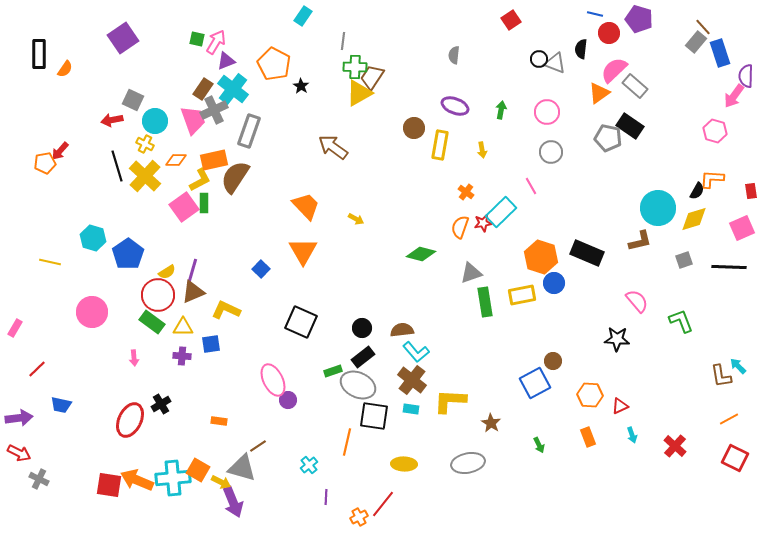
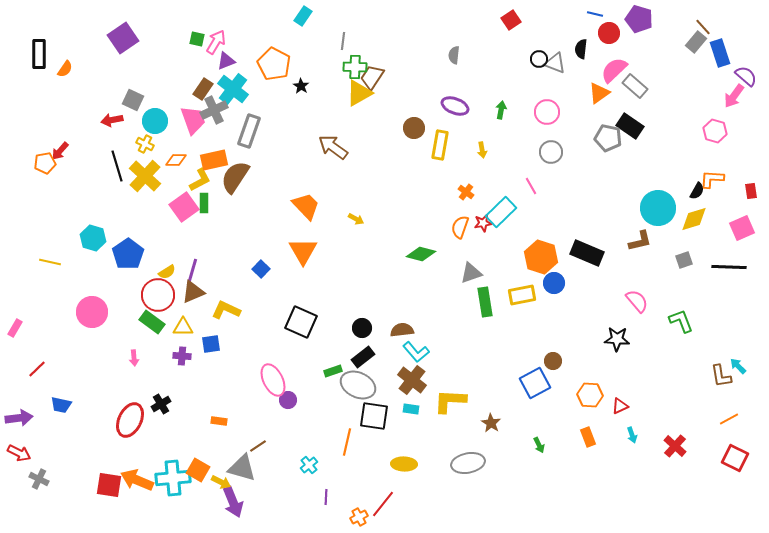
purple semicircle at (746, 76): rotated 130 degrees clockwise
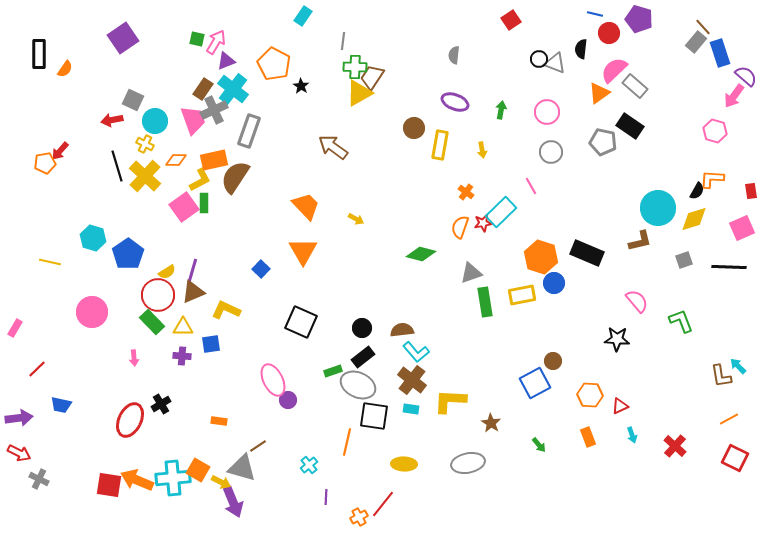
purple ellipse at (455, 106): moved 4 px up
gray pentagon at (608, 138): moved 5 px left, 4 px down
green rectangle at (152, 322): rotated 10 degrees clockwise
green arrow at (539, 445): rotated 14 degrees counterclockwise
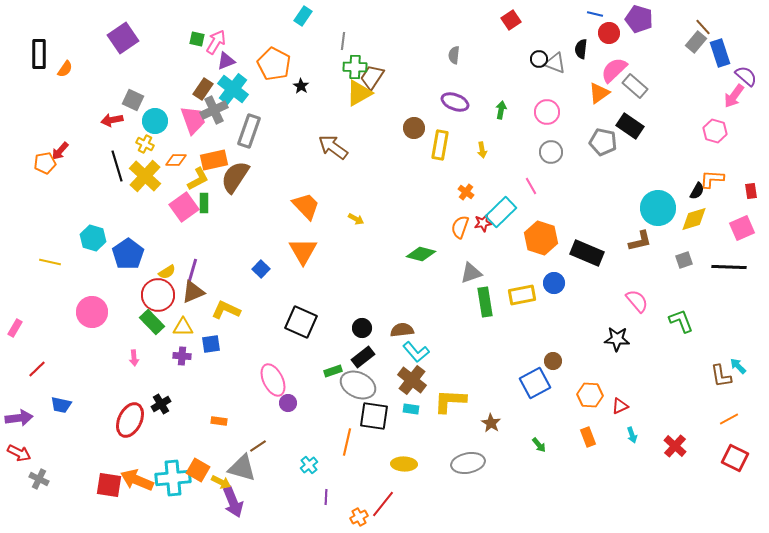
yellow L-shape at (200, 180): moved 2 px left, 1 px up
orange hexagon at (541, 257): moved 19 px up
purple circle at (288, 400): moved 3 px down
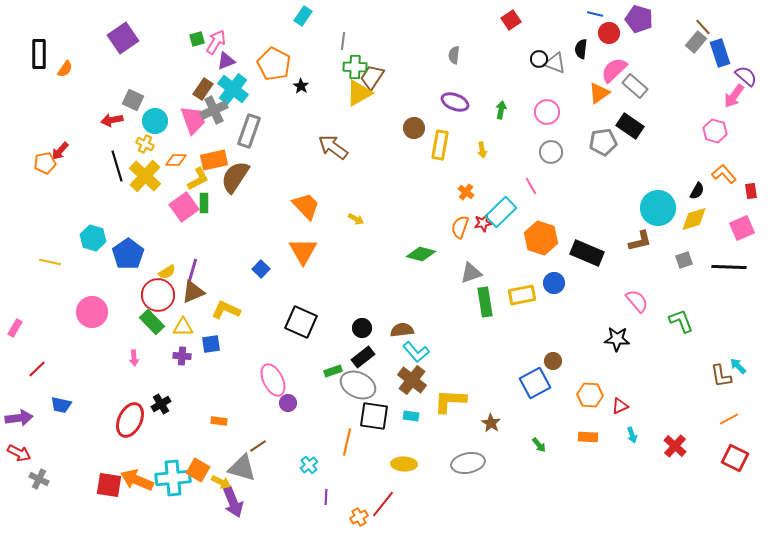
green square at (197, 39): rotated 28 degrees counterclockwise
gray pentagon at (603, 142): rotated 20 degrees counterclockwise
orange L-shape at (712, 179): moved 12 px right, 5 px up; rotated 45 degrees clockwise
cyan rectangle at (411, 409): moved 7 px down
orange rectangle at (588, 437): rotated 66 degrees counterclockwise
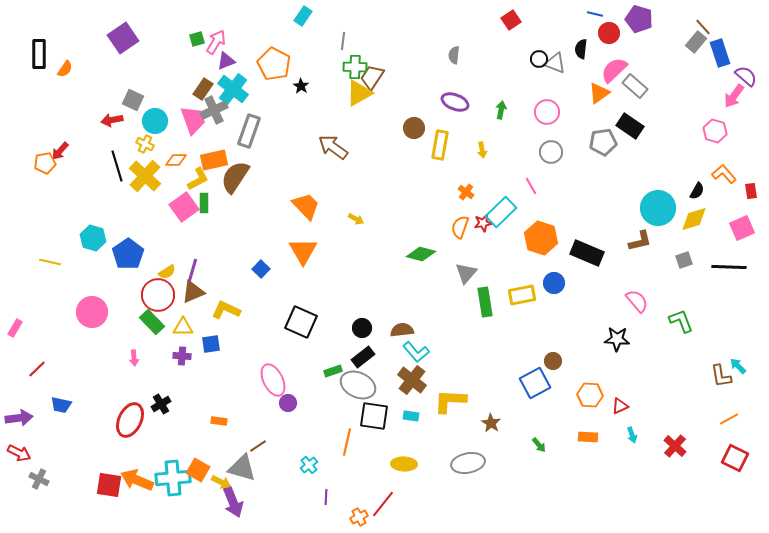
gray triangle at (471, 273): moved 5 px left; rotated 30 degrees counterclockwise
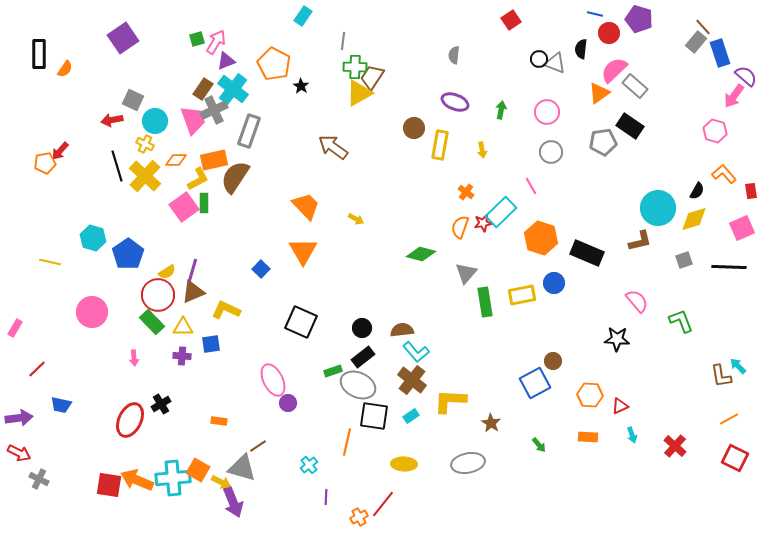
cyan rectangle at (411, 416): rotated 42 degrees counterclockwise
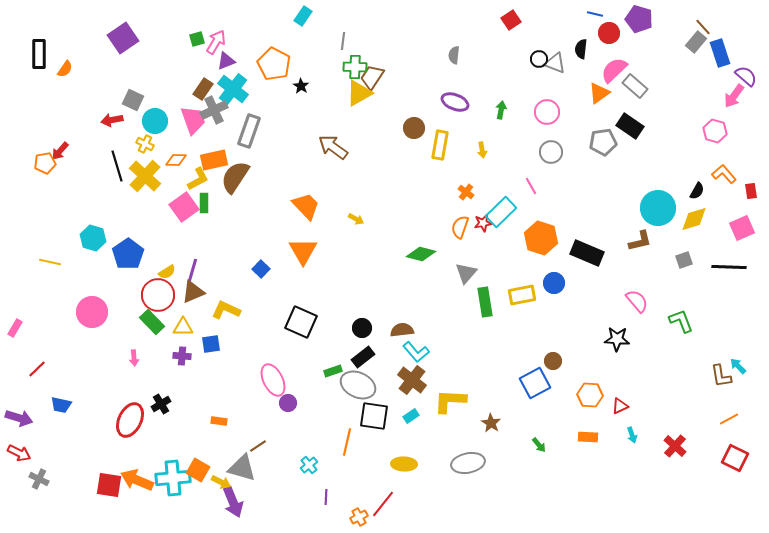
purple arrow at (19, 418): rotated 24 degrees clockwise
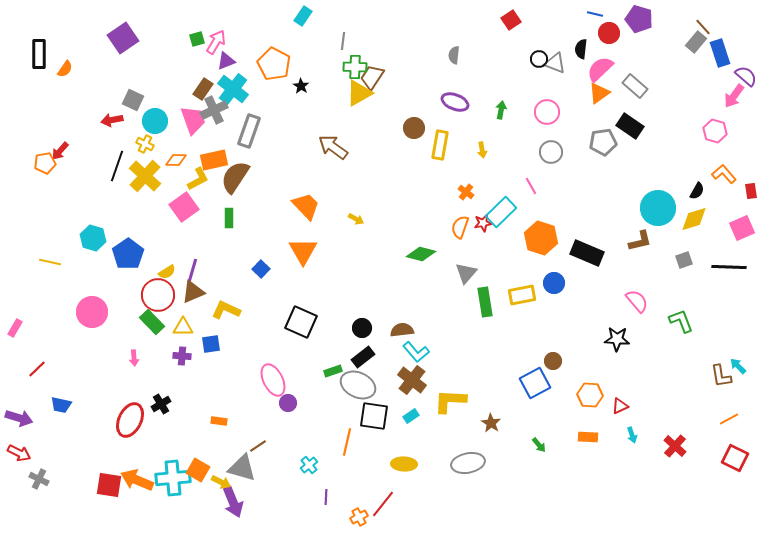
pink semicircle at (614, 70): moved 14 px left, 1 px up
black line at (117, 166): rotated 36 degrees clockwise
green rectangle at (204, 203): moved 25 px right, 15 px down
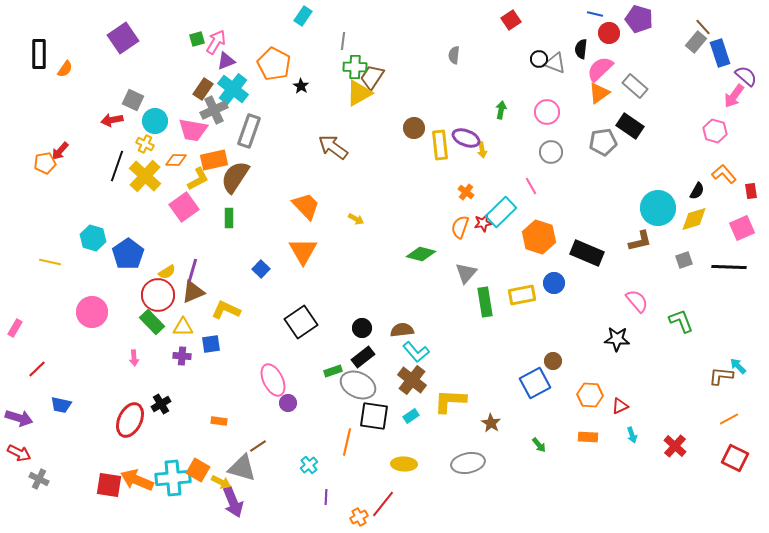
purple ellipse at (455, 102): moved 11 px right, 36 px down
pink trapezoid at (193, 120): moved 10 px down; rotated 120 degrees clockwise
yellow rectangle at (440, 145): rotated 16 degrees counterclockwise
orange hexagon at (541, 238): moved 2 px left, 1 px up
black square at (301, 322): rotated 32 degrees clockwise
brown L-shape at (721, 376): rotated 105 degrees clockwise
